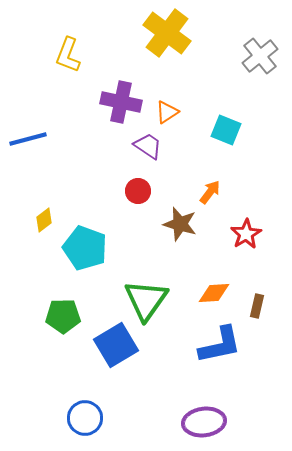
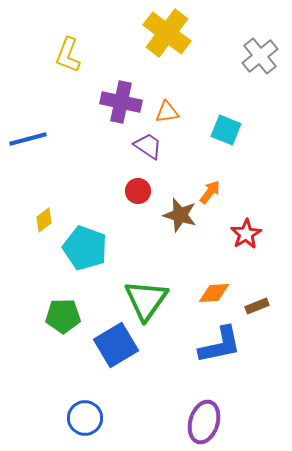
orange triangle: rotated 25 degrees clockwise
brown star: moved 9 px up
brown rectangle: rotated 55 degrees clockwise
purple ellipse: rotated 66 degrees counterclockwise
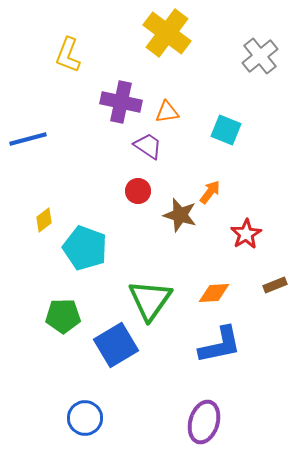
green triangle: moved 4 px right
brown rectangle: moved 18 px right, 21 px up
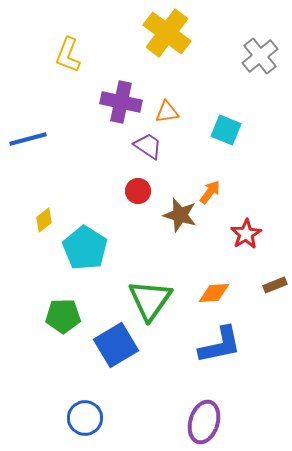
cyan pentagon: rotated 12 degrees clockwise
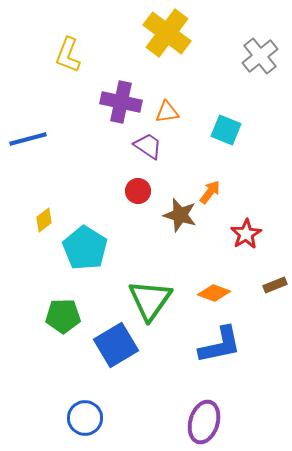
orange diamond: rotated 24 degrees clockwise
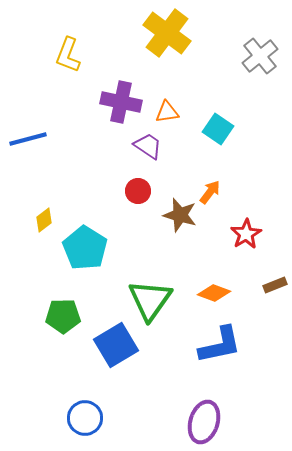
cyan square: moved 8 px left, 1 px up; rotated 12 degrees clockwise
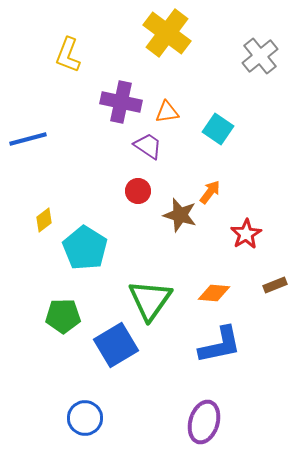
orange diamond: rotated 16 degrees counterclockwise
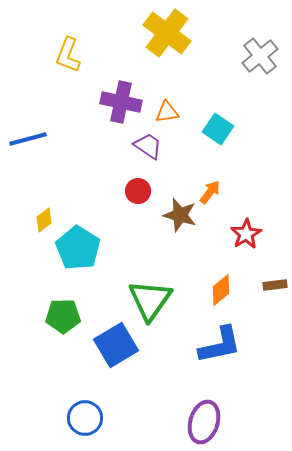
cyan pentagon: moved 7 px left
brown rectangle: rotated 15 degrees clockwise
orange diamond: moved 7 px right, 3 px up; rotated 44 degrees counterclockwise
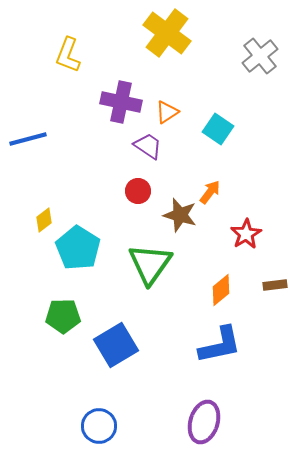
orange triangle: rotated 25 degrees counterclockwise
green triangle: moved 36 px up
blue circle: moved 14 px right, 8 px down
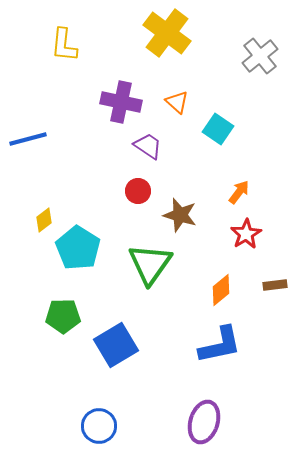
yellow L-shape: moved 4 px left, 10 px up; rotated 15 degrees counterclockwise
orange triangle: moved 10 px right, 10 px up; rotated 45 degrees counterclockwise
orange arrow: moved 29 px right
